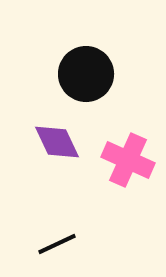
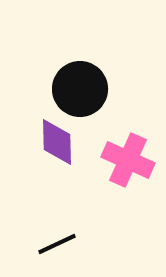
black circle: moved 6 px left, 15 px down
purple diamond: rotated 24 degrees clockwise
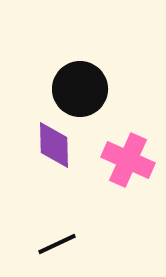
purple diamond: moved 3 px left, 3 px down
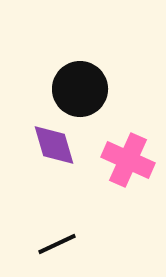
purple diamond: rotated 15 degrees counterclockwise
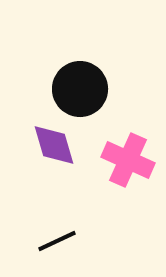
black line: moved 3 px up
